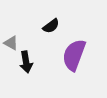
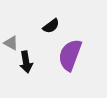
purple semicircle: moved 4 px left
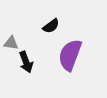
gray triangle: rotated 21 degrees counterclockwise
black arrow: rotated 10 degrees counterclockwise
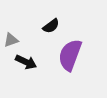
gray triangle: moved 3 px up; rotated 28 degrees counterclockwise
black arrow: rotated 45 degrees counterclockwise
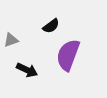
purple semicircle: moved 2 px left
black arrow: moved 1 px right, 8 px down
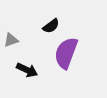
purple semicircle: moved 2 px left, 2 px up
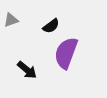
gray triangle: moved 20 px up
black arrow: rotated 15 degrees clockwise
